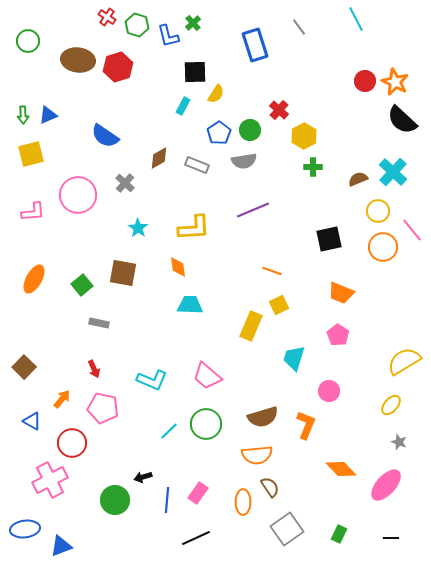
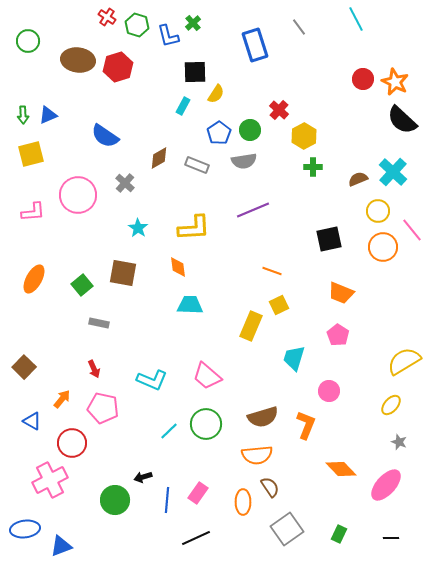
red circle at (365, 81): moved 2 px left, 2 px up
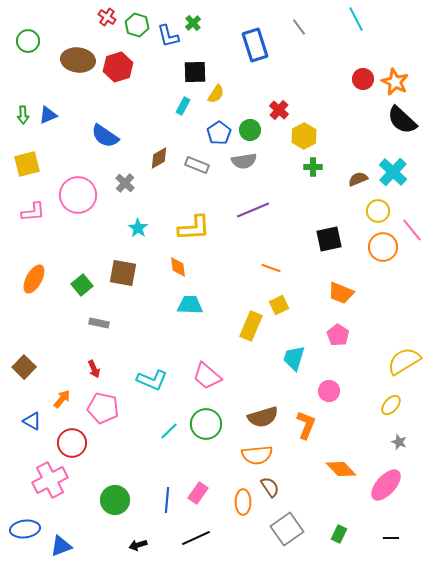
yellow square at (31, 154): moved 4 px left, 10 px down
orange line at (272, 271): moved 1 px left, 3 px up
black arrow at (143, 477): moved 5 px left, 68 px down
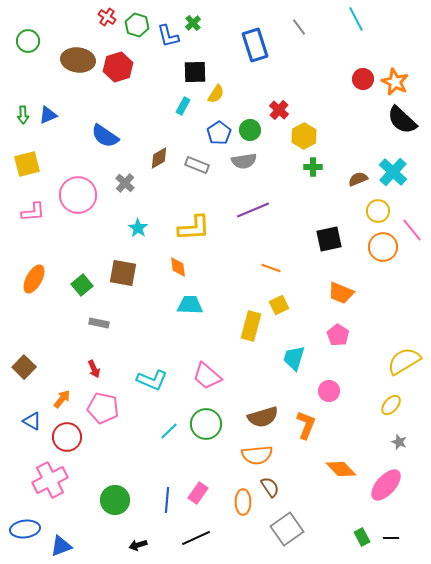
yellow rectangle at (251, 326): rotated 8 degrees counterclockwise
red circle at (72, 443): moved 5 px left, 6 px up
green rectangle at (339, 534): moved 23 px right, 3 px down; rotated 54 degrees counterclockwise
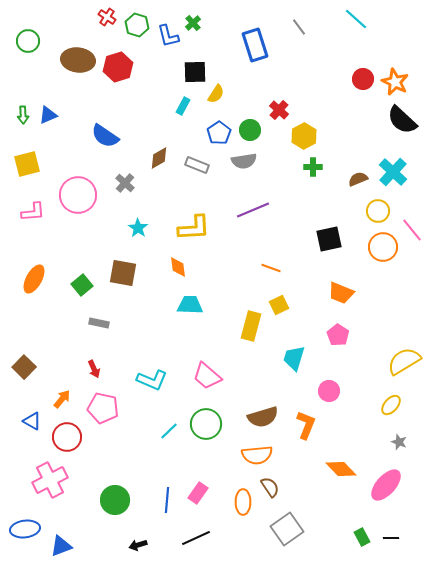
cyan line at (356, 19): rotated 20 degrees counterclockwise
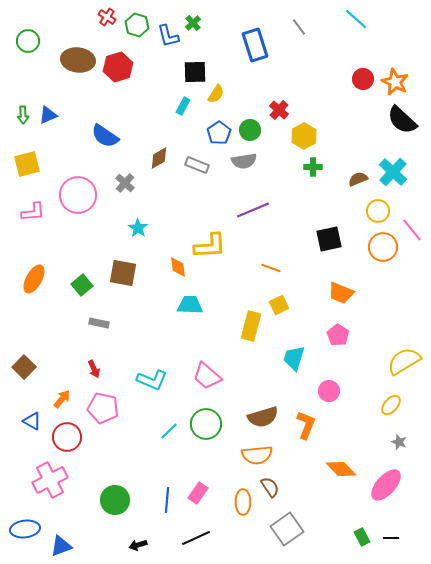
yellow L-shape at (194, 228): moved 16 px right, 18 px down
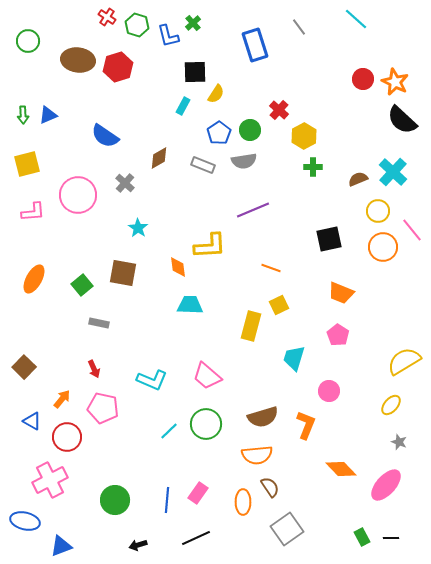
gray rectangle at (197, 165): moved 6 px right
blue ellipse at (25, 529): moved 8 px up; rotated 20 degrees clockwise
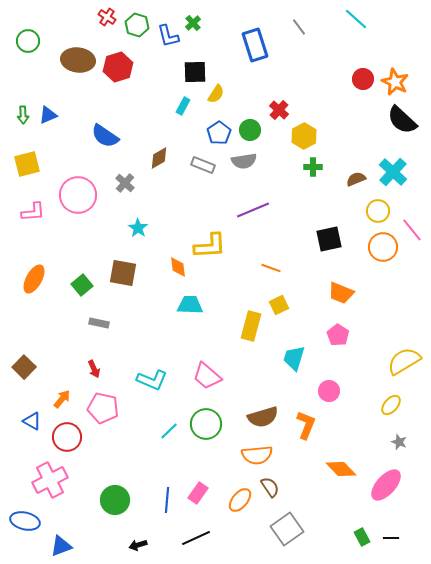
brown semicircle at (358, 179): moved 2 px left
orange ellipse at (243, 502): moved 3 px left, 2 px up; rotated 40 degrees clockwise
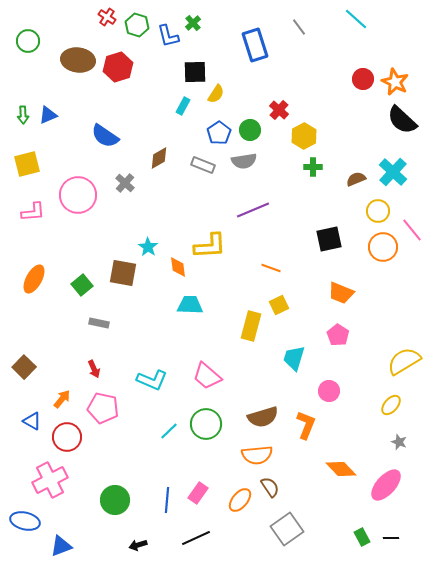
cyan star at (138, 228): moved 10 px right, 19 px down
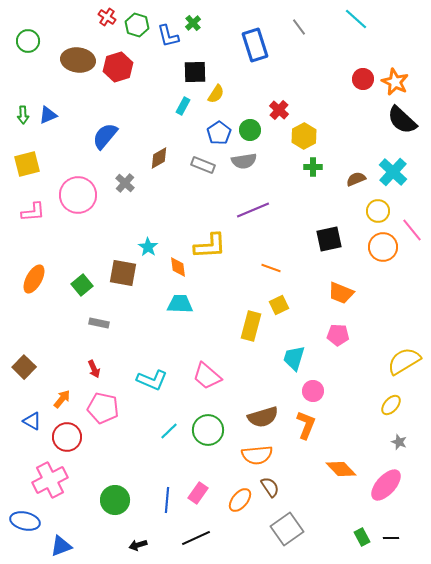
blue semicircle at (105, 136): rotated 96 degrees clockwise
cyan trapezoid at (190, 305): moved 10 px left, 1 px up
pink pentagon at (338, 335): rotated 30 degrees counterclockwise
pink circle at (329, 391): moved 16 px left
green circle at (206, 424): moved 2 px right, 6 px down
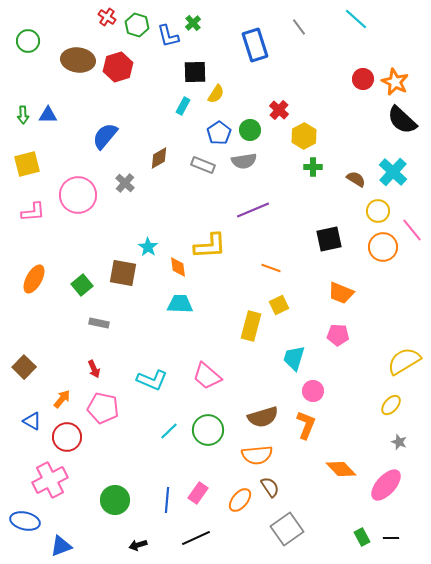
blue triangle at (48, 115): rotated 24 degrees clockwise
brown semicircle at (356, 179): rotated 54 degrees clockwise
